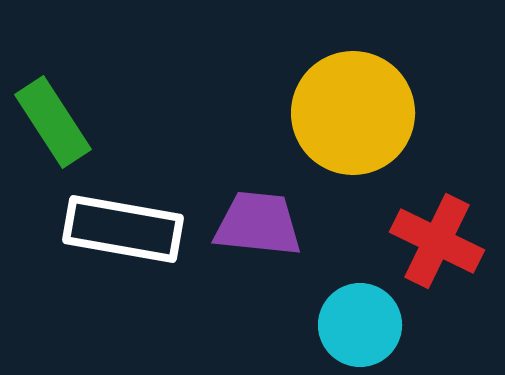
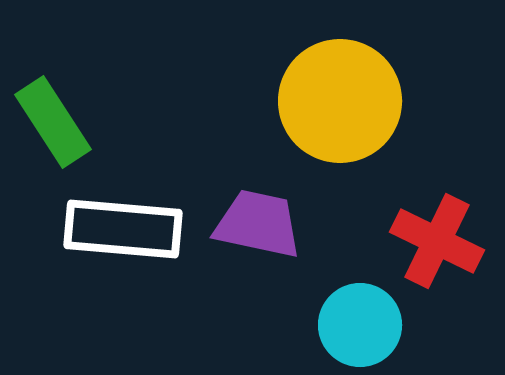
yellow circle: moved 13 px left, 12 px up
purple trapezoid: rotated 6 degrees clockwise
white rectangle: rotated 5 degrees counterclockwise
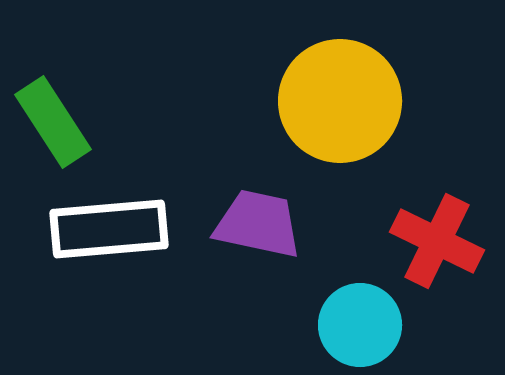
white rectangle: moved 14 px left; rotated 10 degrees counterclockwise
